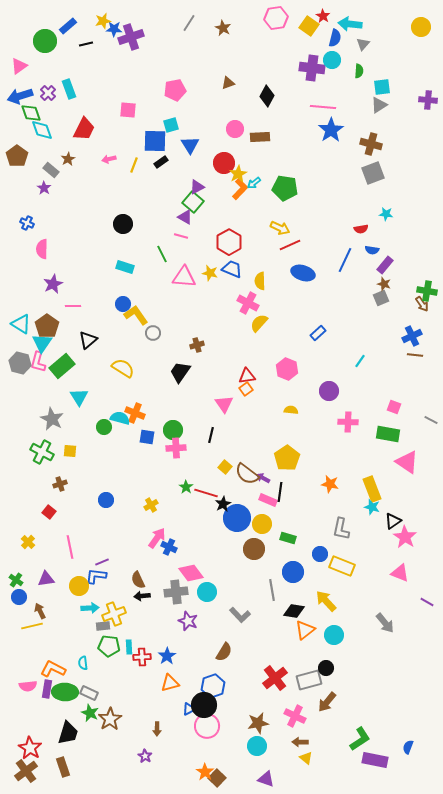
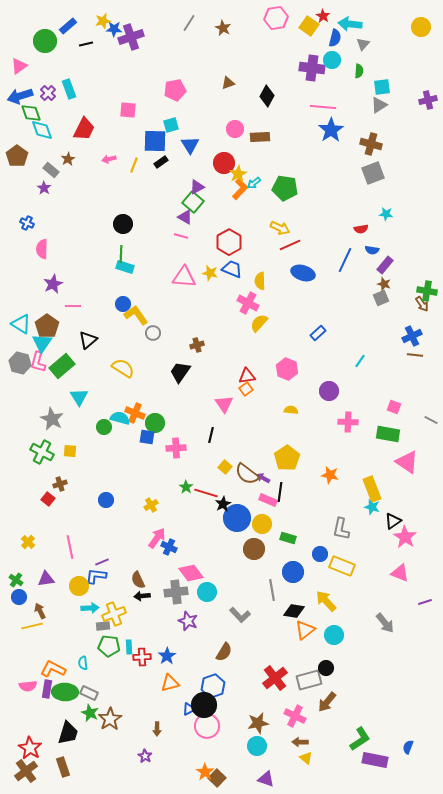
purple cross at (428, 100): rotated 18 degrees counterclockwise
green line at (162, 254): moved 41 px left; rotated 30 degrees clockwise
green circle at (173, 430): moved 18 px left, 7 px up
orange star at (330, 484): moved 9 px up
red square at (49, 512): moved 1 px left, 13 px up
purple line at (427, 602): moved 2 px left; rotated 48 degrees counterclockwise
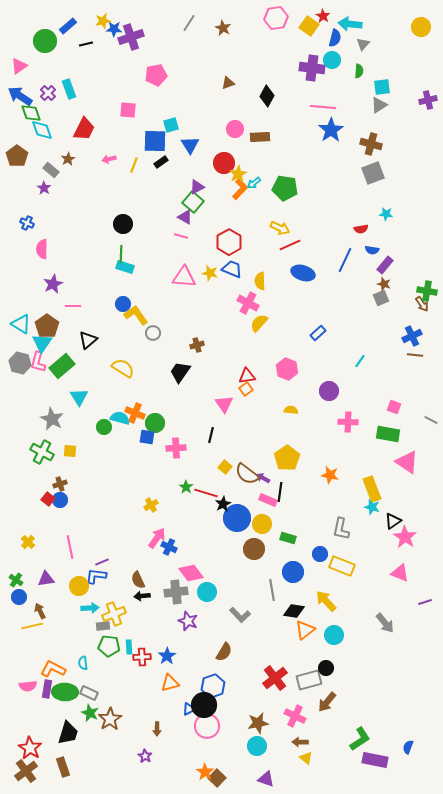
pink pentagon at (175, 90): moved 19 px left, 15 px up
blue arrow at (20, 96): rotated 50 degrees clockwise
blue circle at (106, 500): moved 46 px left
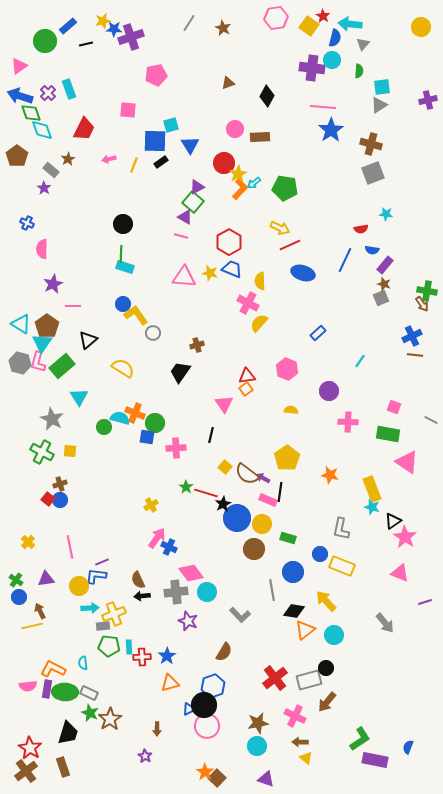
blue arrow at (20, 96): rotated 15 degrees counterclockwise
